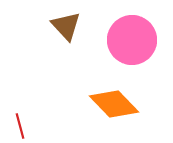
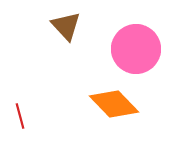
pink circle: moved 4 px right, 9 px down
red line: moved 10 px up
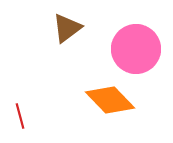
brown triangle: moved 1 px right, 2 px down; rotated 36 degrees clockwise
orange diamond: moved 4 px left, 4 px up
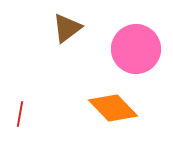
orange diamond: moved 3 px right, 8 px down
red line: moved 2 px up; rotated 25 degrees clockwise
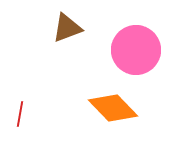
brown triangle: rotated 16 degrees clockwise
pink circle: moved 1 px down
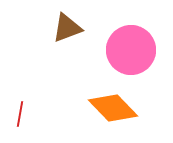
pink circle: moved 5 px left
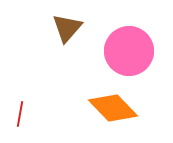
brown triangle: rotated 28 degrees counterclockwise
pink circle: moved 2 px left, 1 px down
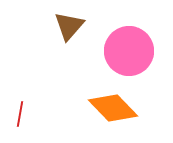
brown triangle: moved 2 px right, 2 px up
